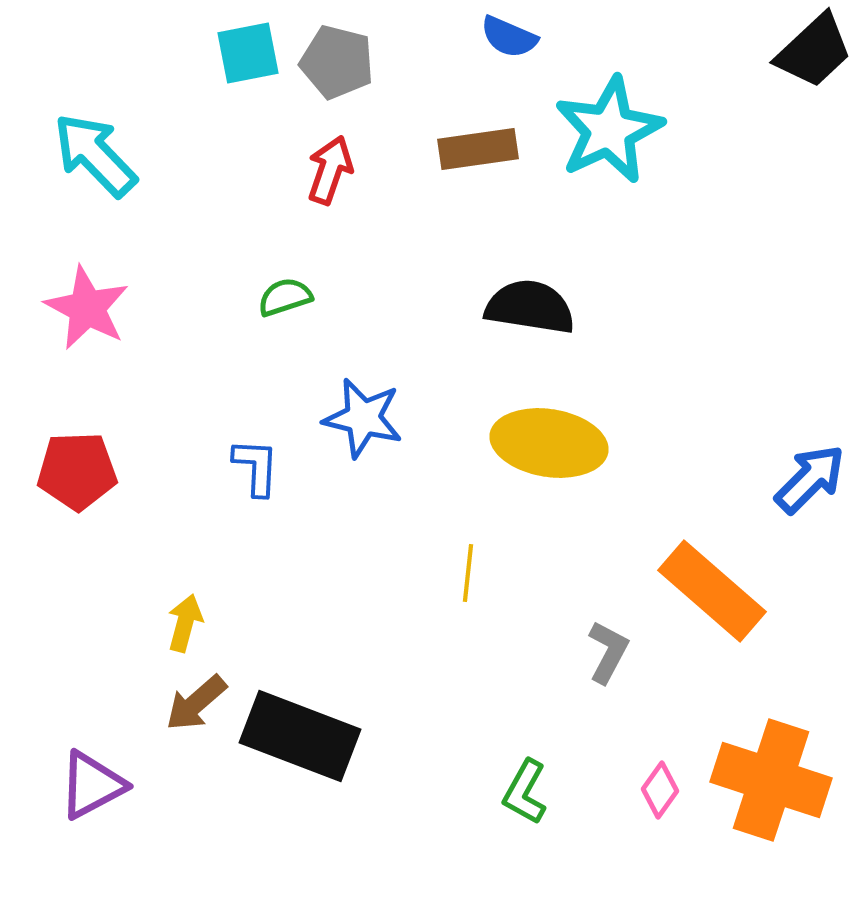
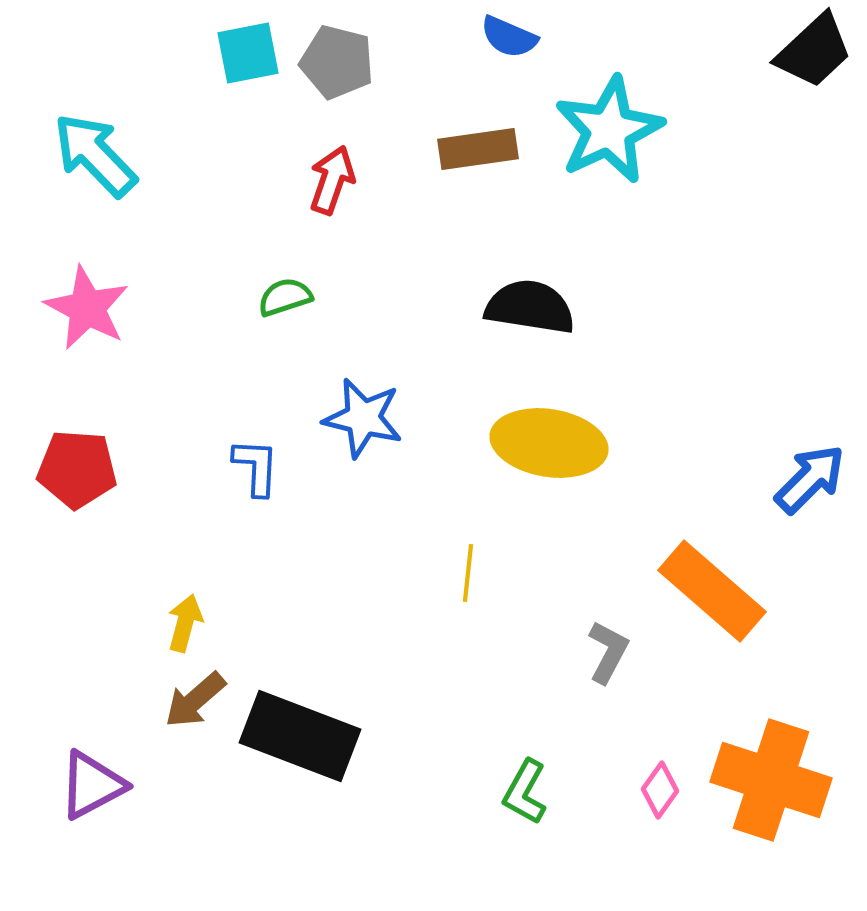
red arrow: moved 2 px right, 10 px down
red pentagon: moved 2 px up; rotated 6 degrees clockwise
brown arrow: moved 1 px left, 3 px up
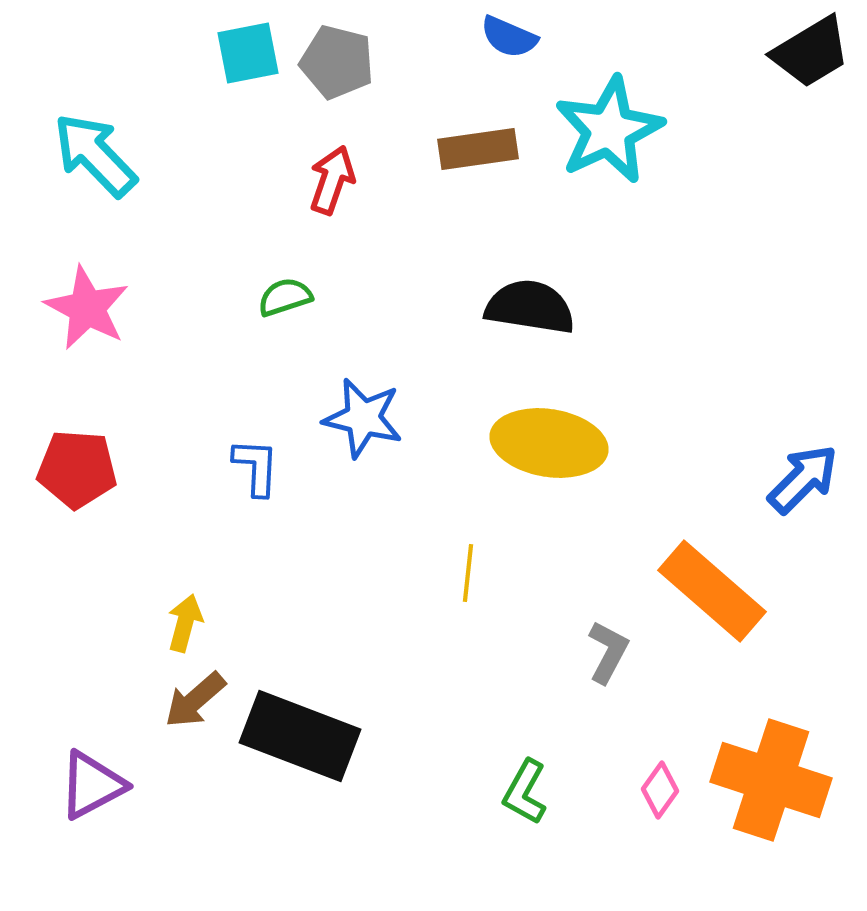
black trapezoid: moved 3 px left, 1 px down; rotated 12 degrees clockwise
blue arrow: moved 7 px left
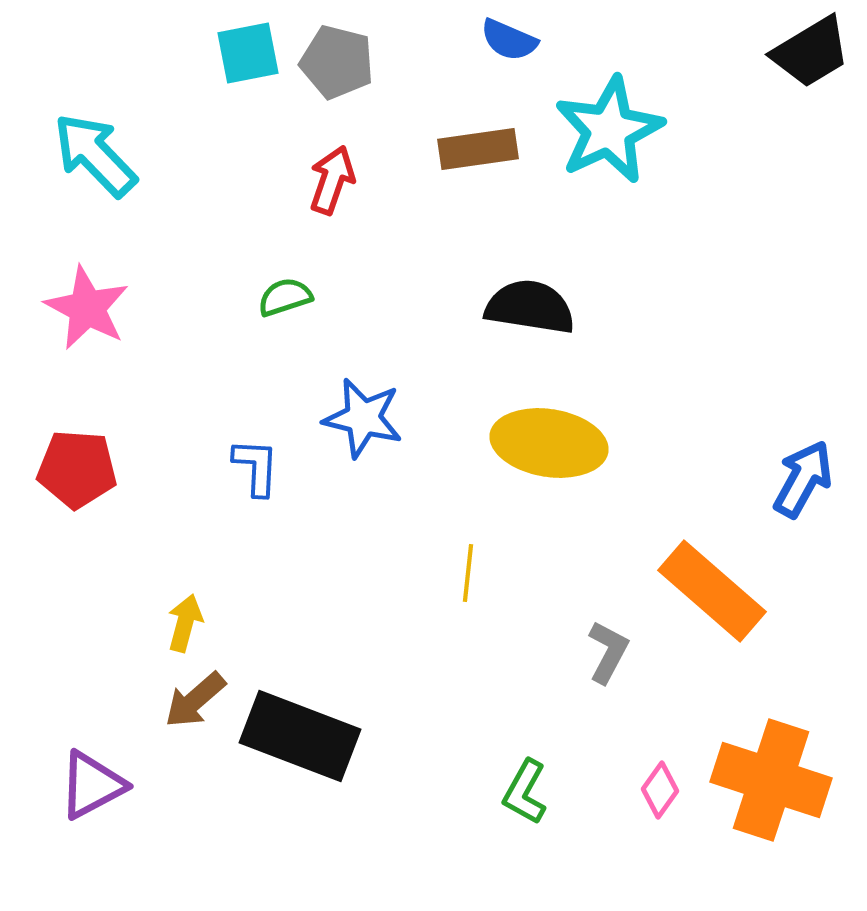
blue semicircle: moved 3 px down
blue arrow: rotated 16 degrees counterclockwise
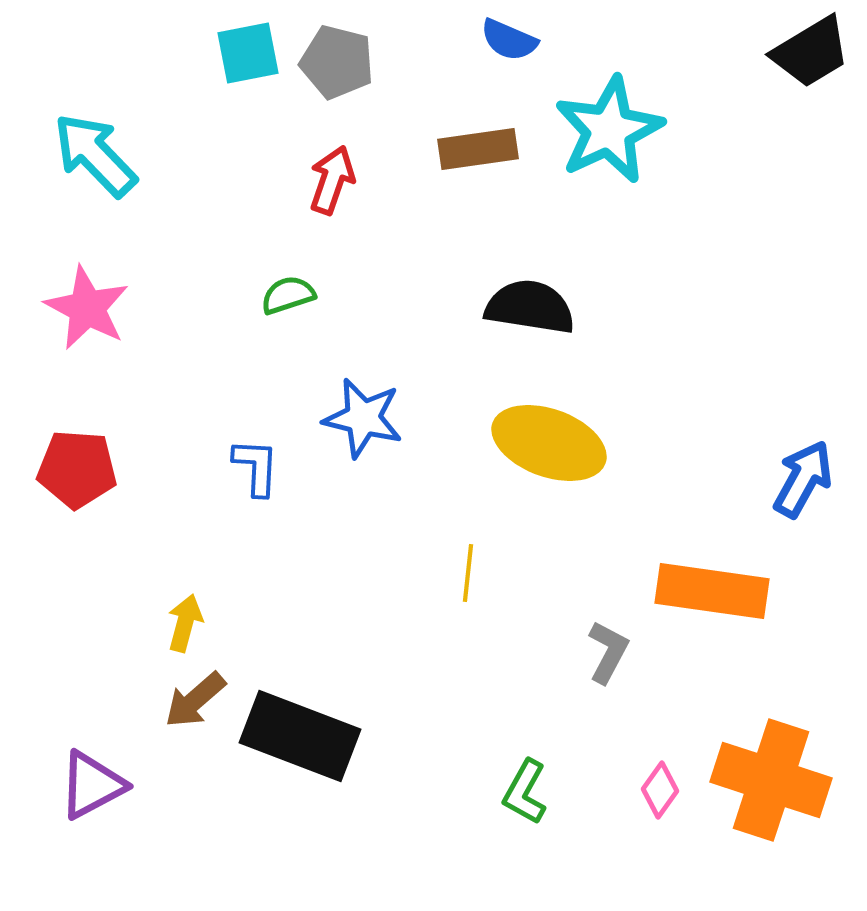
green semicircle: moved 3 px right, 2 px up
yellow ellipse: rotated 11 degrees clockwise
orange rectangle: rotated 33 degrees counterclockwise
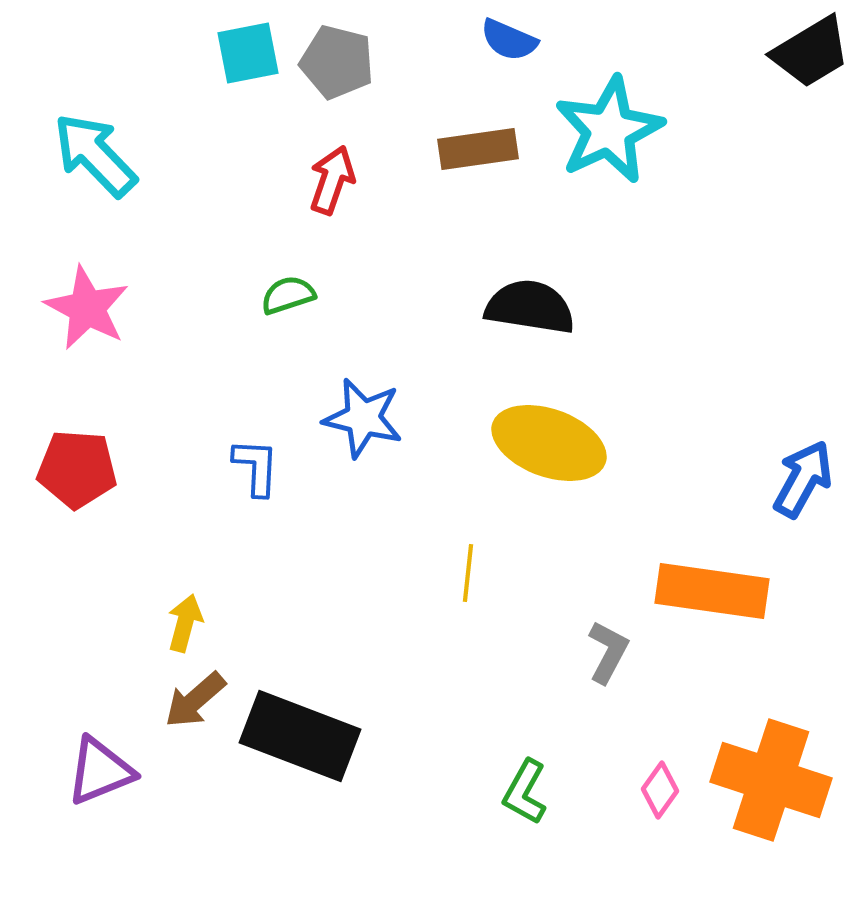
purple triangle: moved 8 px right, 14 px up; rotated 6 degrees clockwise
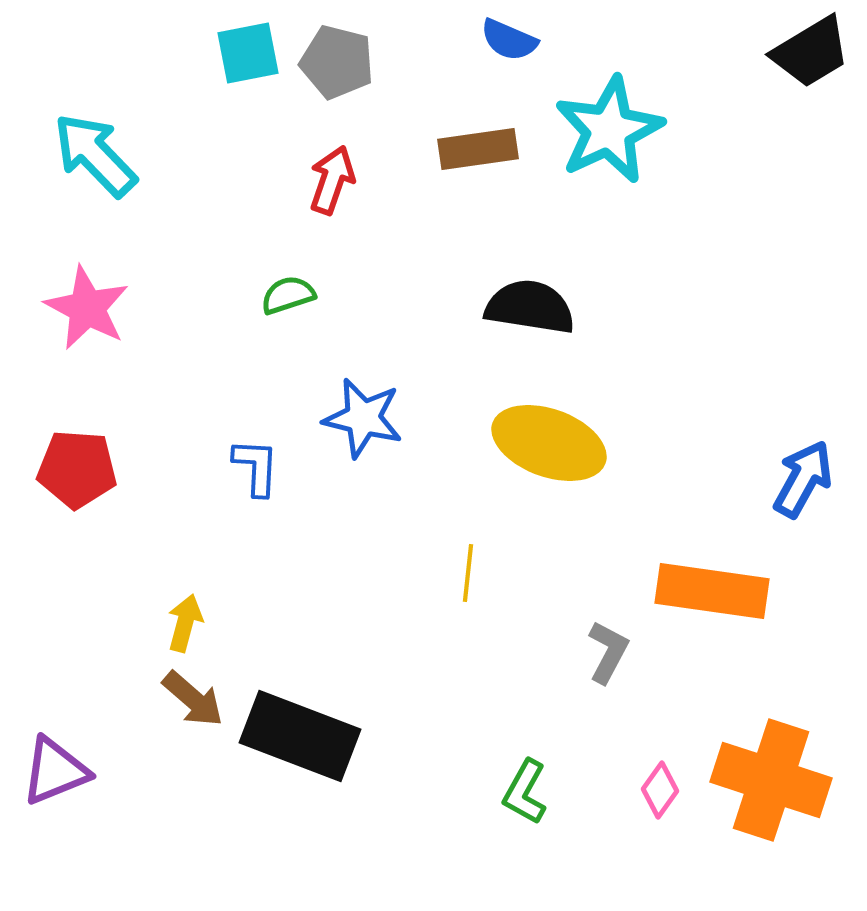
brown arrow: moved 2 px left, 1 px up; rotated 98 degrees counterclockwise
purple triangle: moved 45 px left
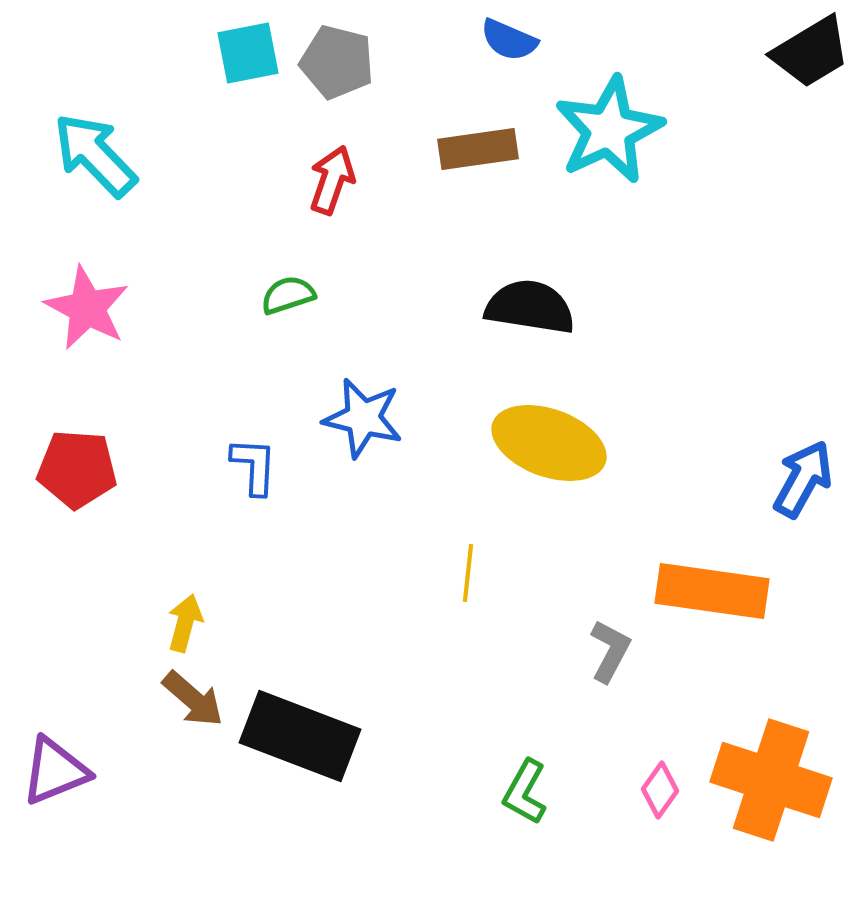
blue L-shape: moved 2 px left, 1 px up
gray L-shape: moved 2 px right, 1 px up
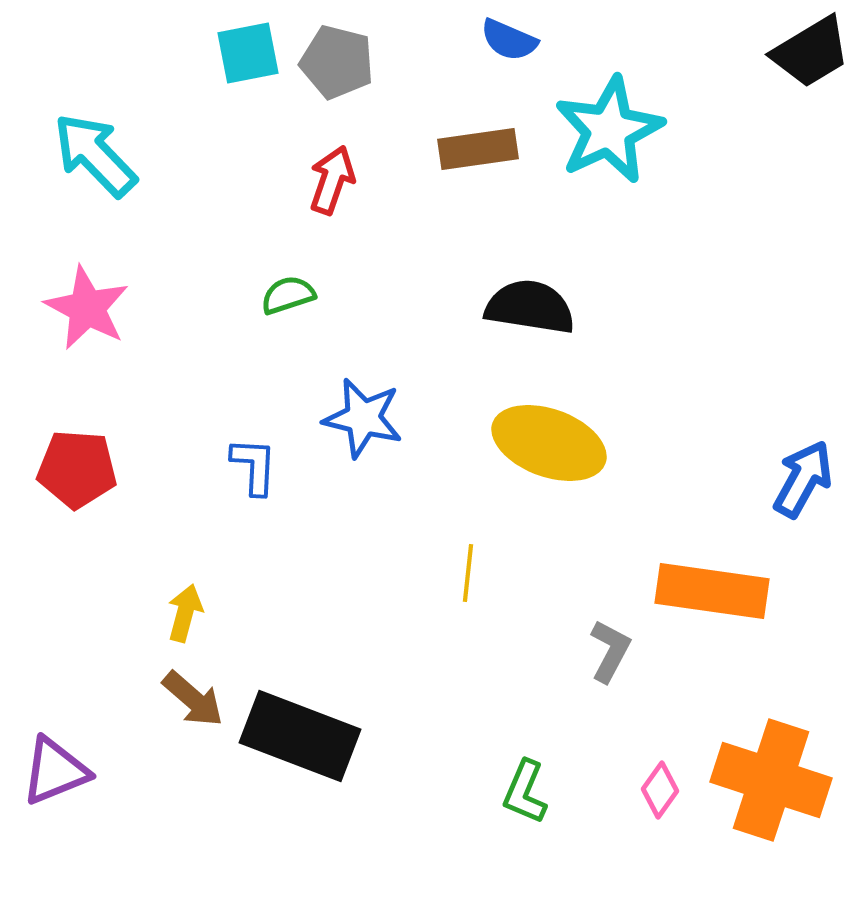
yellow arrow: moved 10 px up
green L-shape: rotated 6 degrees counterclockwise
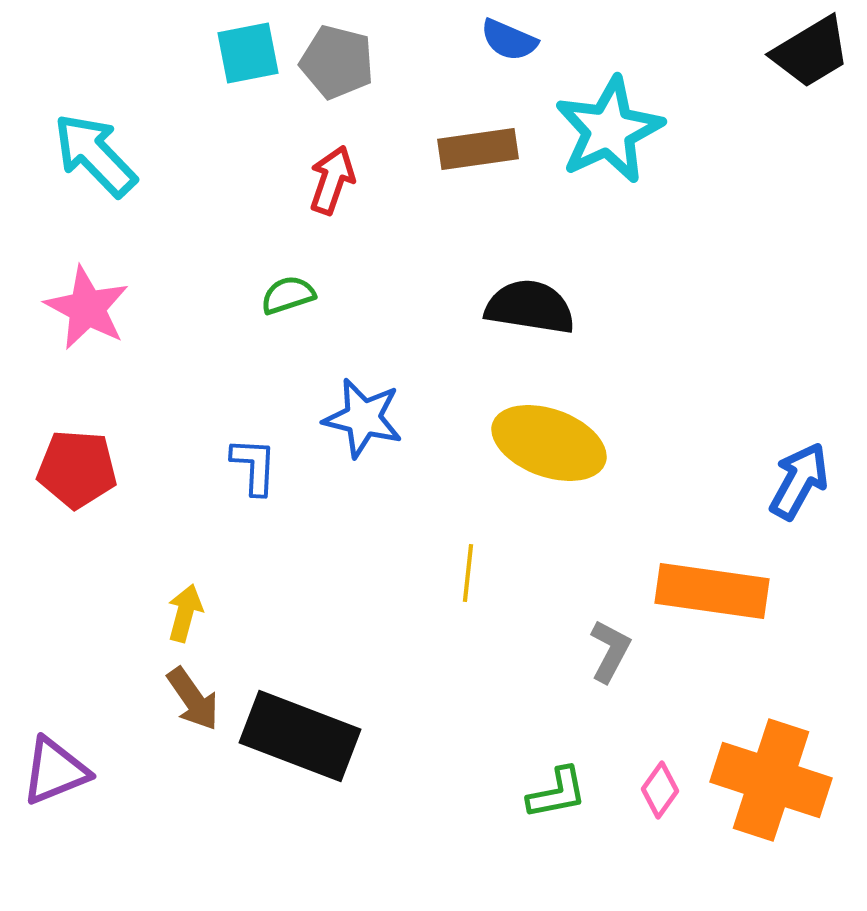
blue arrow: moved 4 px left, 2 px down
brown arrow: rotated 14 degrees clockwise
green L-shape: moved 32 px right, 1 px down; rotated 124 degrees counterclockwise
